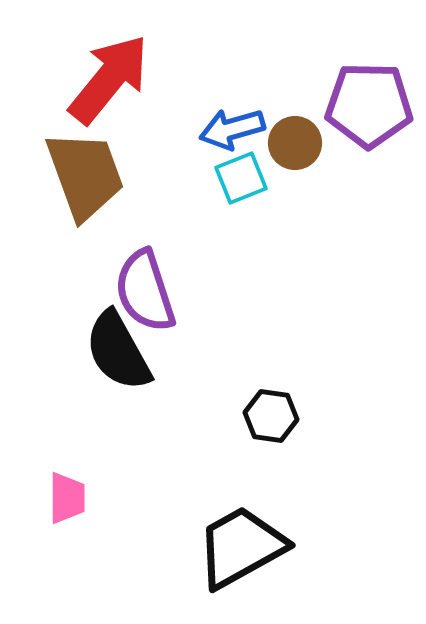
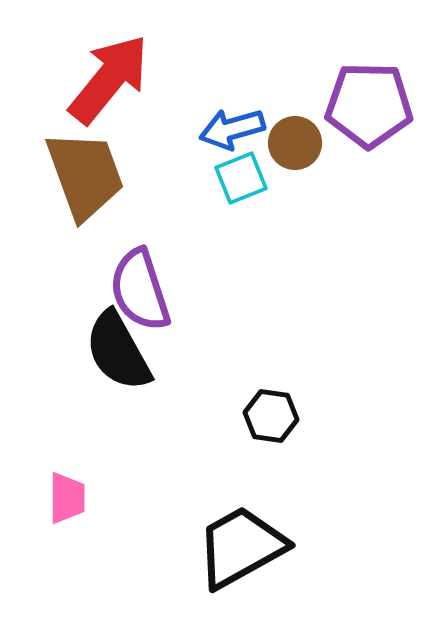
purple semicircle: moved 5 px left, 1 px up
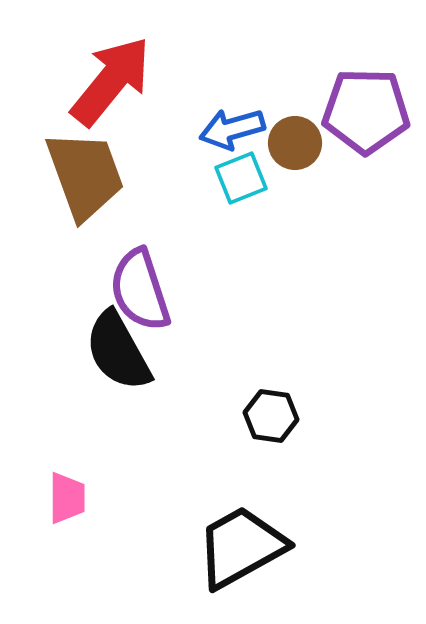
red arrow: moved 2 px right, 2 px down
purple pentagon: moved 3 px left, 6 px down
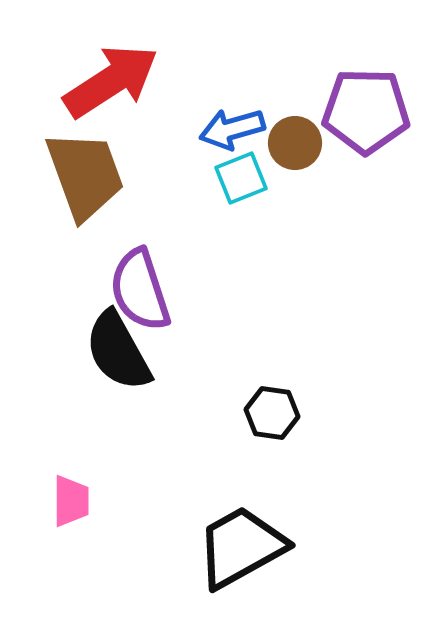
red arrow: rotated 18 degrees clockwise
black hexagon: moved 1 px right, 3 px up
pink trapezoid: moved 4 px right, 3 px down
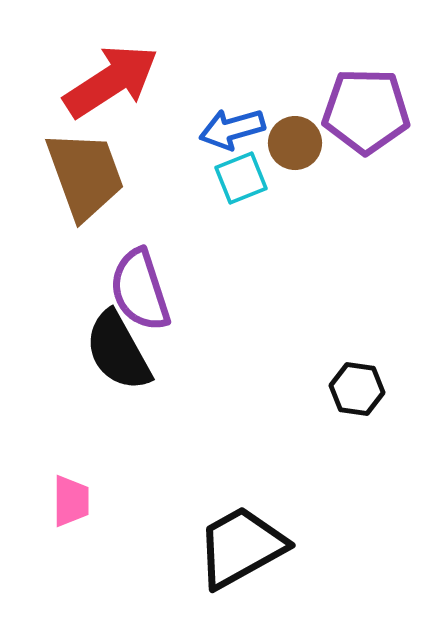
black hexagon: moved 85 px right, 24 px up
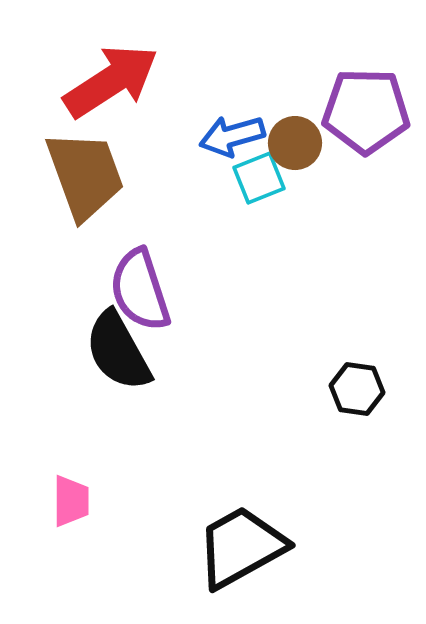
blue arrow: moved 7 px down
cyan square: moved 18 px right
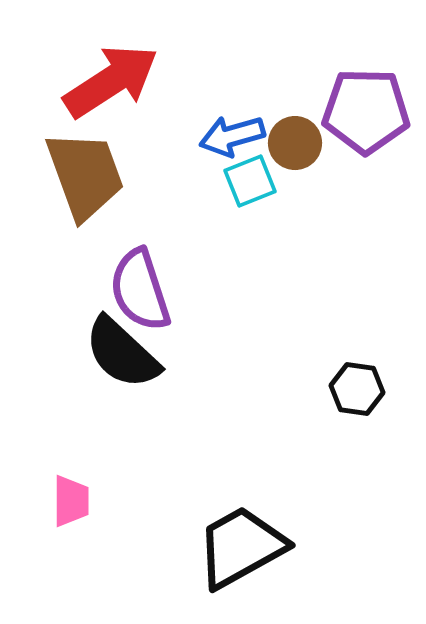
cyan square: moved 9 px left, 3 px down
black semicircle: moved 4 px right, 2 px down; rotated 18 degrees counterclockwise
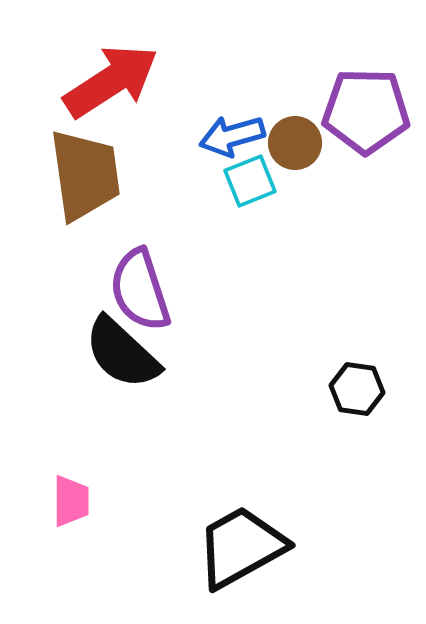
brown trapezoid: rotated 12 degrees clockwise
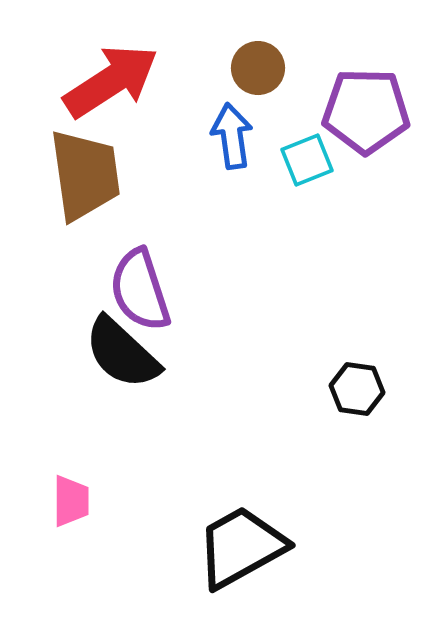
blue arrow: rotated 98 degrees clockwise
brown circle: moved 37 px left, 75 px up
cyan square: moved 57 px right, 21 px up
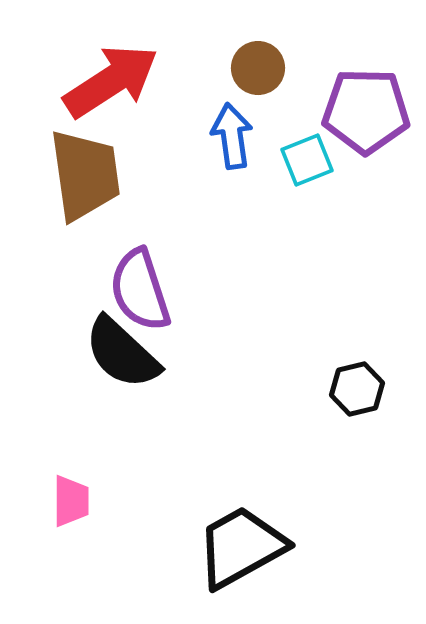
black hexagon: rotated 22 degrees counterclockwise
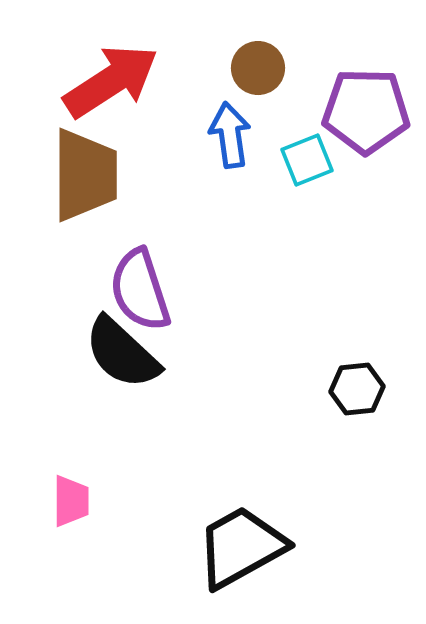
blue arrow: moved 2 px left, 1 px up
brown trapezoid: rotated 8 degrees clockwise
black hexagon: rotated 8 degrees clockwise
